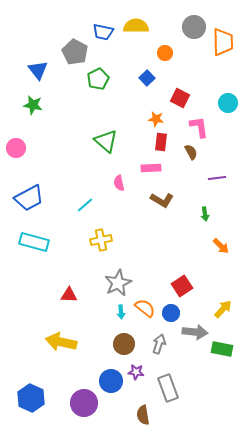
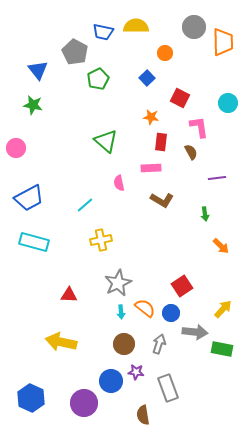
orange star at (156, 119): moved 5 px left, 2 px up
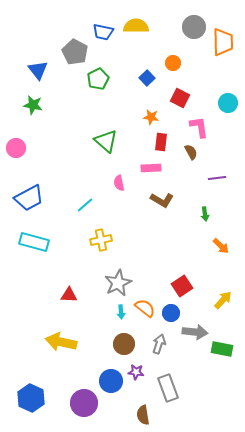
orange circle at (165, 53): moved 8 px right, 10 px down
yellow arrow at (223, 309): moved 9 px up
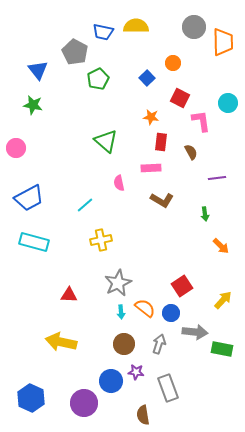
pink L-shape at (199, 127): moved 2 px right, 6 px up
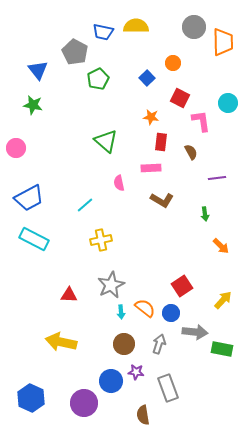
cyan rectangle at (34, 242): moved 3 px up; rotated 12 degrees clockwise
gray star at (118, 283): moved 7 px left, 2 px down
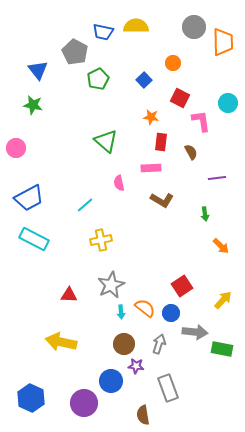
blue square at (147, 78): moved 3 px left, 2 px down
purple star at (136, 372): moved 6 px up
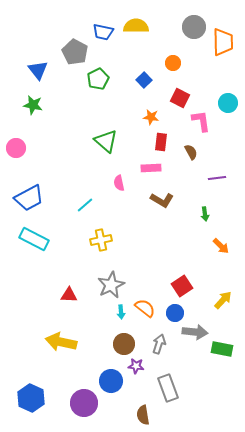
blue circle at (171, 313): moved 4 px right
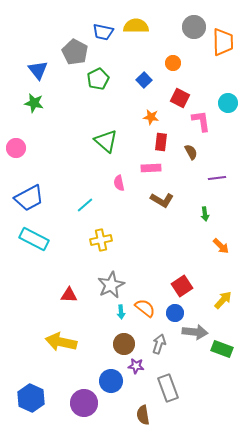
green star at (33, 105): moved 1 px right, 2 px up
green rectangle at (222, 349): rotated 10 degrees clockwise
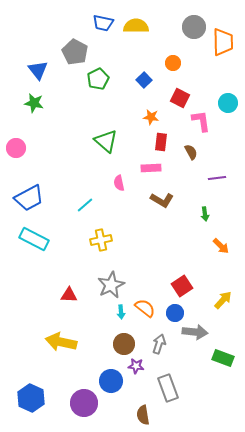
blue trapezoid at (103, 32): moved 9 px up
green rectangle at (222, 349): moved 1 px right, 9 px down
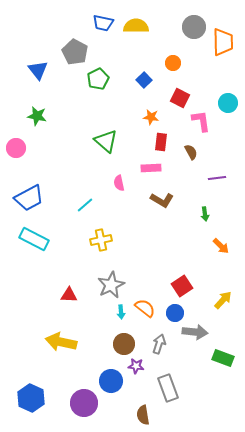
green star at (34, 103): moved 3 px right, 13 px down
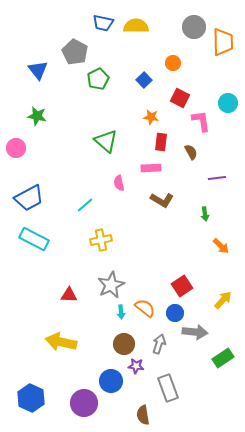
green rectangle at (223, 358): rotated 55 degrees counterclockwise
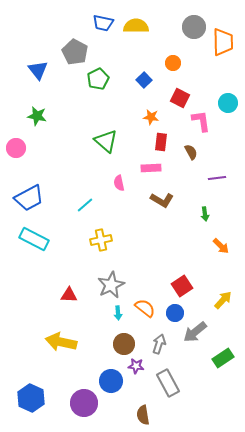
cyan arrow at (121, 312): moved 3 px left, 1 px down
gray arrow at (195, 332): rotated 135 degrees clockwise
gray rectangle at (168, 388): moved 5 px up; rotated 8 degrees counterclockwise
